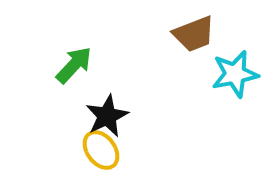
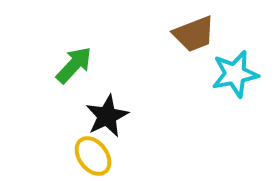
yellow ellipse: moved 8 px left, 6 px down
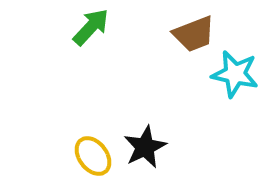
green arrow: moved 17 px right, 38 px up
cyan star: rotated 24 degrees clockwise
black star: moved 38 px right, 31 px down
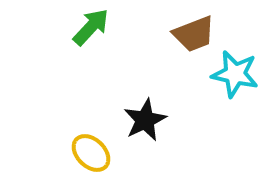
black star: moved 27 px up
yellow ellipse: moved 2 px left, 3 px up; rotated 9 degrees counterclockwise
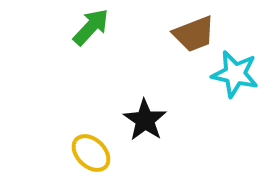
black star: rotated 12 degrees counterclockwise
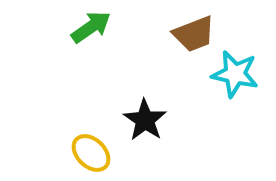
green arrow: rotated 12 degrees clockwise
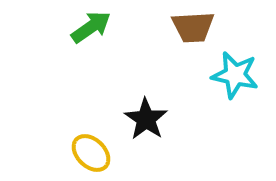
brown trapezoid: moved 1 px left, 7 px up; rotated 18 degrees clockwise
cyan star: moved 1 px down
black star: moved 1 px right, 1 px up
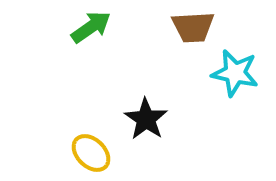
cyan star: moved 2 px up
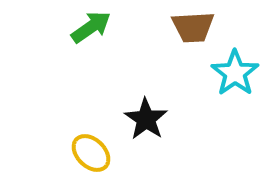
cyan star: rotated 24 degrees clockwise
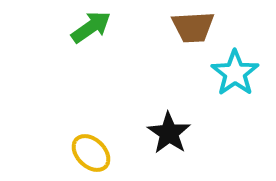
black star: moved 23 px right, 14 px down
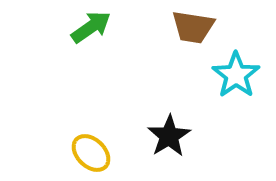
brown trapezoid: rotated 12 degrees clockwise
cyan star: moved 1 px right, 2 px down
black star: moved 3 px down; rotated 6 degrees clockwise
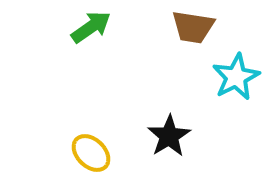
cyan star: moved 2 px down; rotated 9 degrees clockwise
